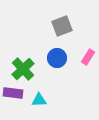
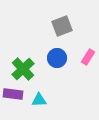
purple rectangle: moved 1 px down
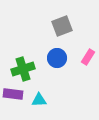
green cross: rotated 25 degrees clockwise
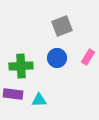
green cross: moved 2 px left, 3 px up; rotated 15 degrees clockwise
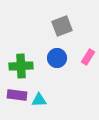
purple rectangle: moved 4 px right, 1 px down
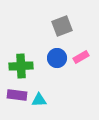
pink rectangle: moved 7 px left; rotated 28 degrees clockwise
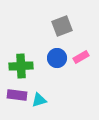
cyan triangle: rotated 14 degrees counterclockwise
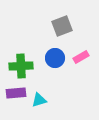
blue circle: moved 2 px left
purple rectangle: moved 1 px left, 2 px up; rotated 12 degrees counterclockwise
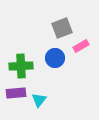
gray square: moved 2 px down
pink rectangle: moved 11 px up
cyan triangle: rotated 35 degrees counterclockwise
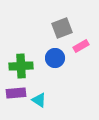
cyan triangle: rotated 35 degrees counterclockwise
